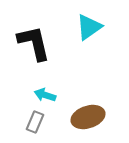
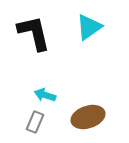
black L-shape: moved 10 px up
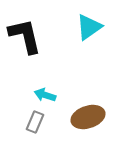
black L-shape: moved 9 px left, 3 px down
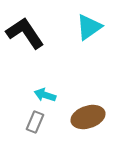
black L-shape: moved 3 px up; rotated 21 degrees counterclockwise
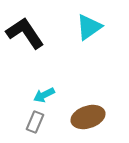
cyan arrow: moved 1 px left; rotated 45 degrees counterclockwise
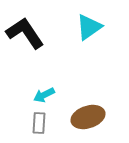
gray rectangle: moved 4 px right, 1 px down; rotated 20 degrees counterclockwise
